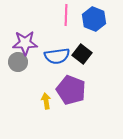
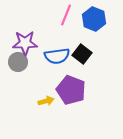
pink line: rotated 20 degrees clockwise
yellow arrow: rotated 84 degrees clockwise
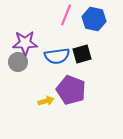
blue hexagon: rotated 10 degrees counterclockwise
black square: rotated 36 degrees clockwise
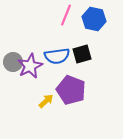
purple star: moved 5 px right, 23 px down; rotated 25 degrees counterclockwise
gray circle: moved 5 px left
yellow arrow: rotated 28 degrees counterclockwise
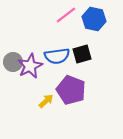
pink line: rotated 30 degrees clockwise
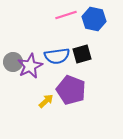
pink line: rotated 20 degrees clockwise
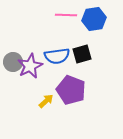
pink line: rotated 20 degrees clockwise
blue hexagon: rotated 20 degrees counterclockwise
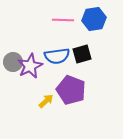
pink line: moved 3 px left, 5 px down
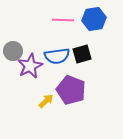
gray circle: moved 11 px up
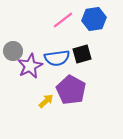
pink line: rotated 40 degrees counterclockwise
blue semicircle: moved 2 px down
purple pentagon: rotated 8 degrees clockwise
